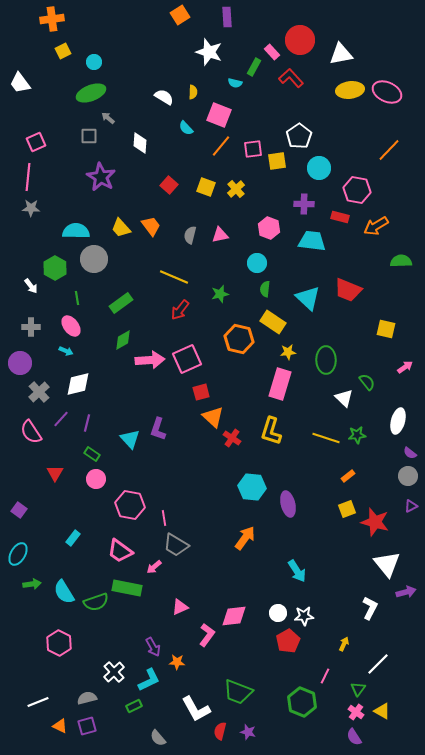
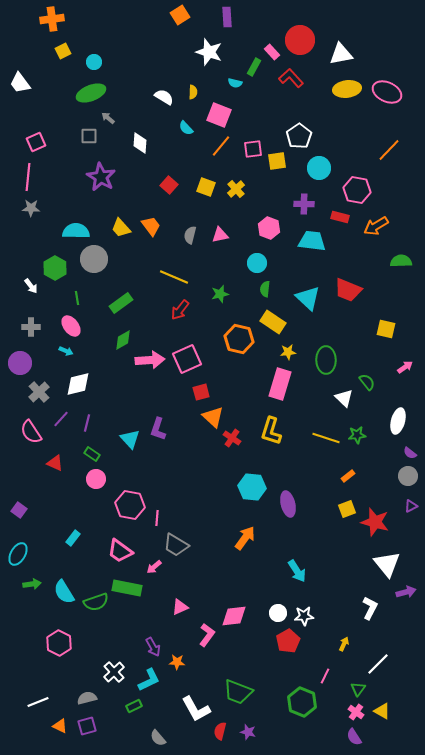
yellow ellipse at (350, 90): moved 3 px left, 1 px up
red triangle at (55, 473): moved 10 px up; rotated 36 degrees counterclockwise
pink line at (164, 518): moved 7 px left; rotated 14 degrees clockwise
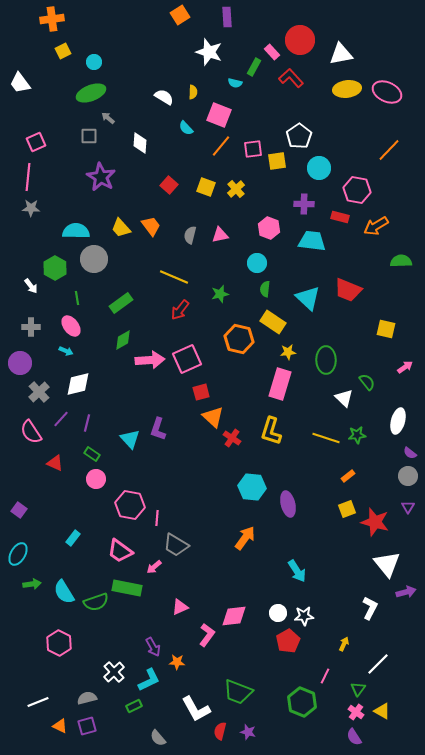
purple triangle at (411, 506): moved 3 px left, 1 px down; rotated 32 degrees counterclockwise
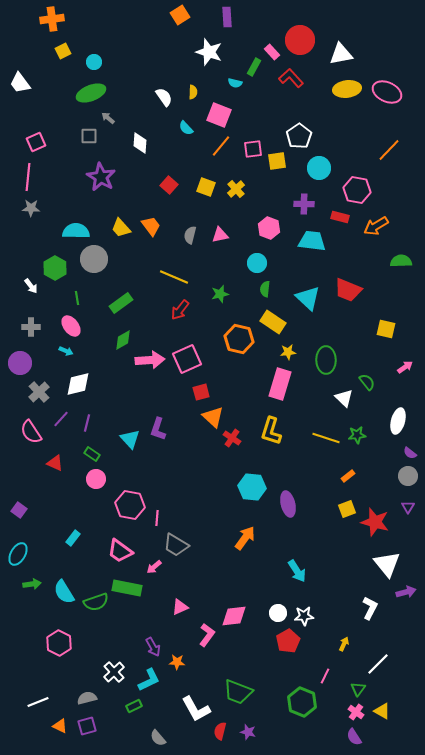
white semicircle at (164, 97): rotated 24 degrees clockwise
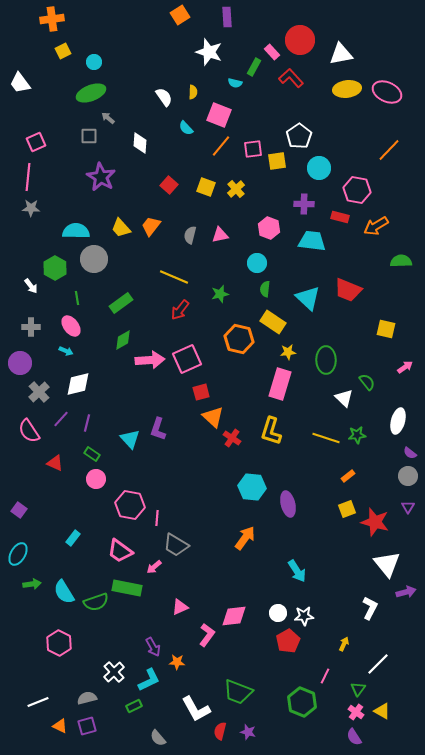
orange trapezoid at (151, 226): rotated 105 degrees counterclockwise
pink semicircle at (31, 432): moved 2 px left, 1 px up
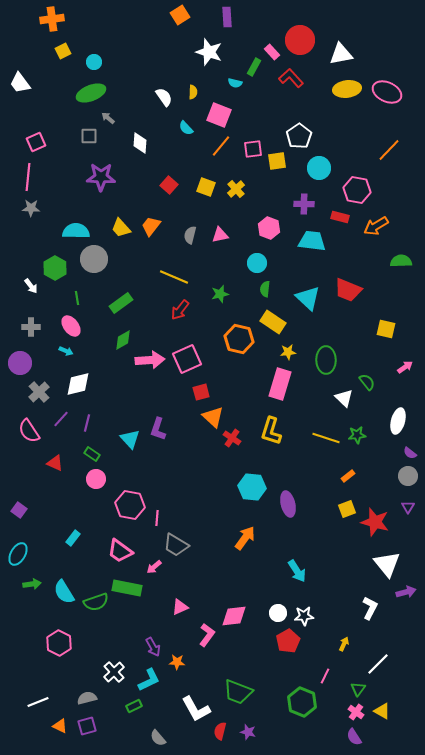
purple star at (101, 177): rotated 28 degrees counterclockwise
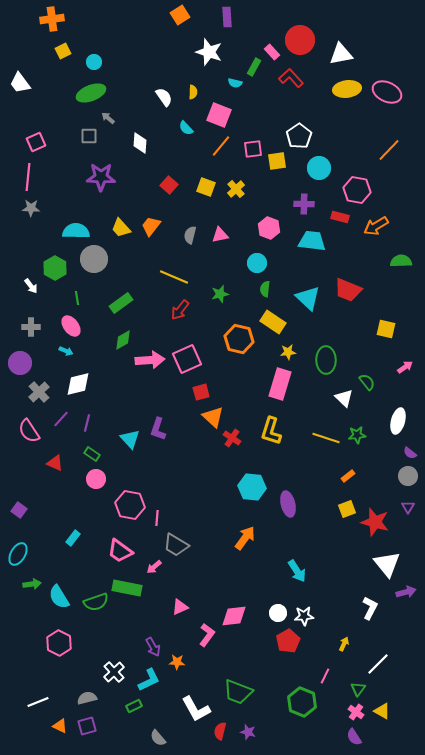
cyan semicircle at (64, 592): moved 5 px left, 5 px down
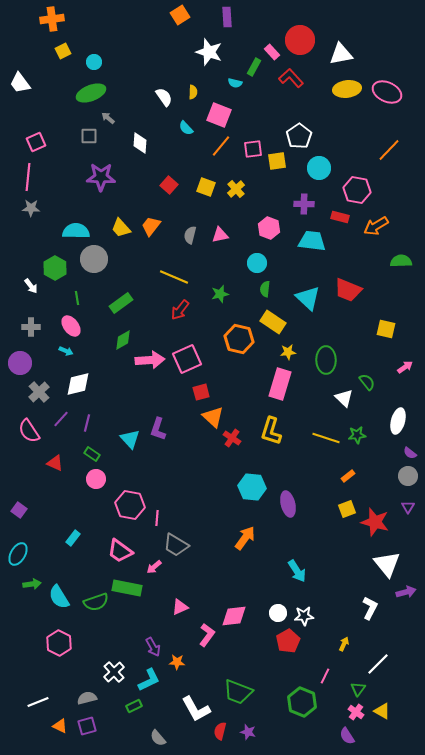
purple semicircle at (354, 737): moved 7 px left, 1 px up
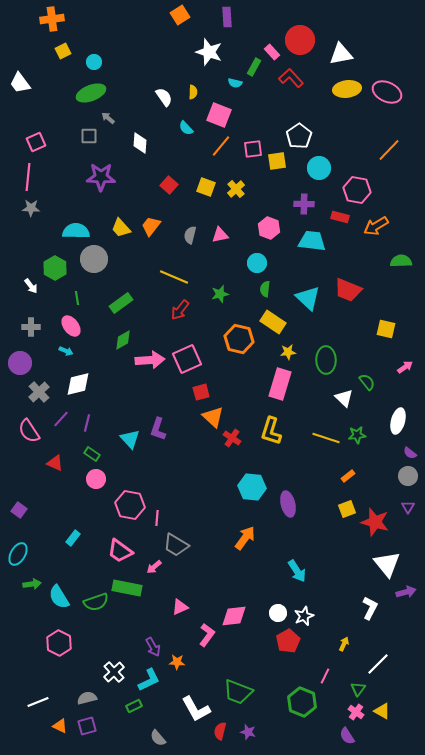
white star at (304, 616): rotated 18 degrees counterclockwise
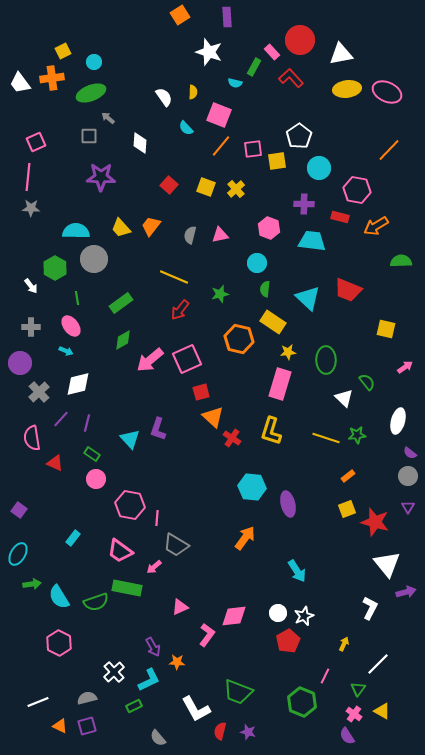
orange cross at (52, 19): moved 59 px down
pink arrow at (150, 360): rotated 144 degrees clockwise
pink semicircle at (29, 431): moved 3 px right, 7 px down; rotated 25 degrees clockwise
pink cross at (356, 712): moved 2 px left, 2 px down
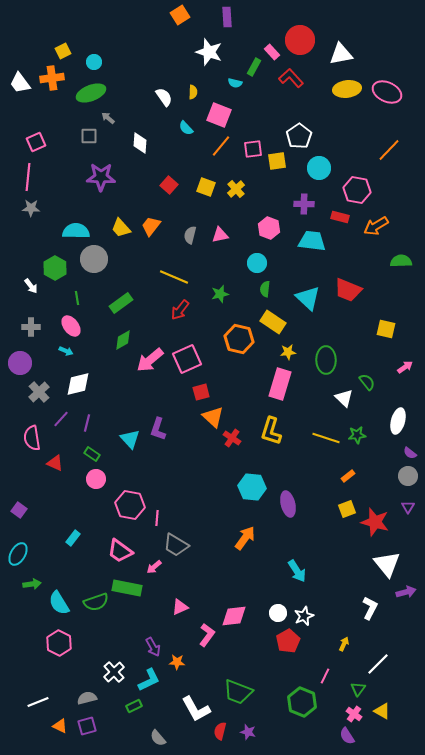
cyan semicircle at (59, 597): moved 6 px down
